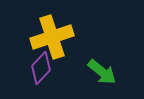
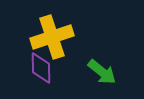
purple diamond: rotated 44 degrees counterclockwise
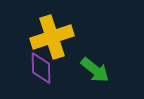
green arrow: moved 7 px left, 2 px up
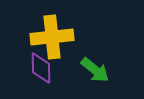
yellow cross: rotated 12 degrees clockwise
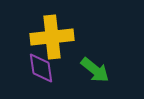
purple diamond: rotated 8 degrees counterclockwise
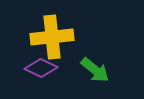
purple diamond: rotated 56 degrees counterclockwise
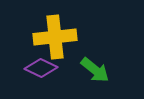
yellow cross: moved 3 px right
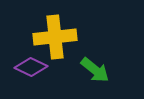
purple diamond: moved 10 px left, 1 px up
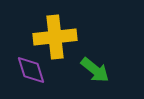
purple diamond: moved 3 px down; rotated 48 degrees clockwise
